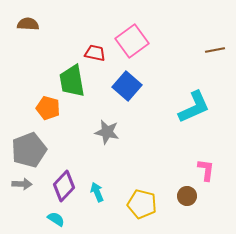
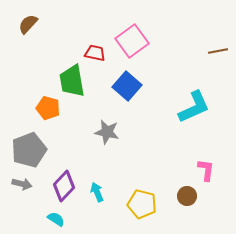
brown semicircle: rotated 50 degrees counterclockwise
brown line: moved 3 px right, 1 px down
gray arrow: rotated 12 degrees clockwise
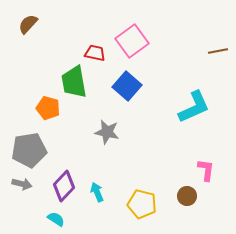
green trapezoid: moved 2 px right, 1 px down
gray pentagon: rotated 12 degrees clockwise
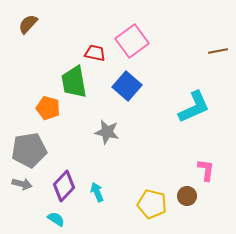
yellow pentagon: moved 10 px right
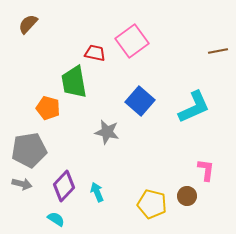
blue square: moved 13 px right, 15 px down
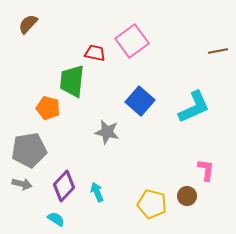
green trapezoid: moved 2 px left, 1 px up; rotated 16 degrees clockwise
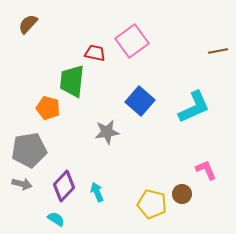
gray star: rotated 20 degrees counterclockwise
pink L-shape: rotated 30 degrees counterclockwise
brown circle: moved 5 px left, 2 px up
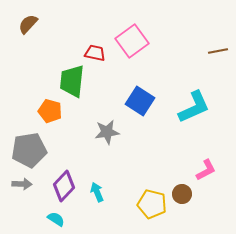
blue square: rotated 8 degrees counterclockwise
orange pentagon: moved 2 px right, 3 px down
pink L-shape: rotated 85 degrees clockwise
gray arrow: rotated 12 degrees counterclockwise
